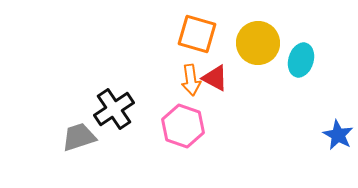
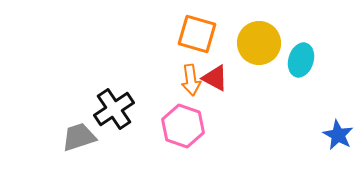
yellow circle: moved 1 px right
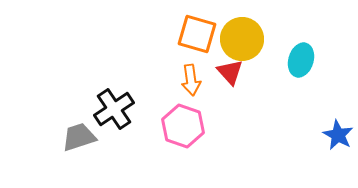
yellow circle: moved 17 px left, 4 px up
red triangle: moved 15 px right, 6 px up; rotated 20 degrees clockwise
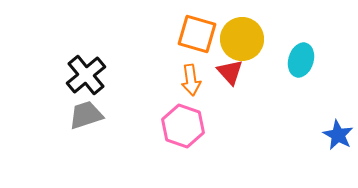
black cross: moved 28 px left, 34 px up; rotated 6 degrees counterclockwise
gray trapezoid: moved 7 px right, 22 px up
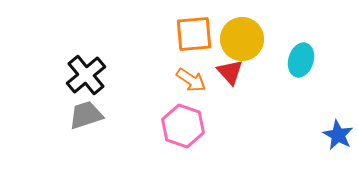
orange square: moved 3 px left; rotated 21 degrees counterclockwise
orange arrow: rotated 48 degrees counterclockwise
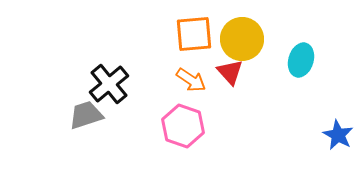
black cross: moved 23 px right, 9 px down
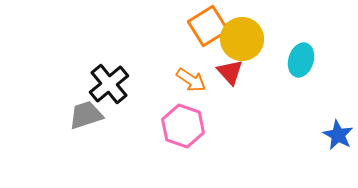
orange square: moved 14 px right, 8 px up; rotated 27 degrees counterclockwise
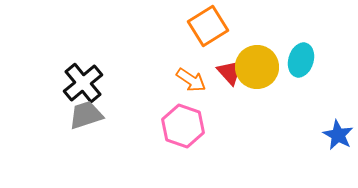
yellow circle: moved 15 px right, 28 px down
black cross: moved 26 px left, 1 px up
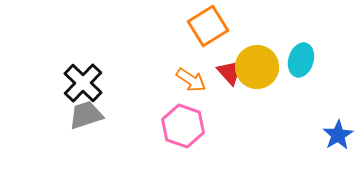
black cross: rotated 6 degrees counterclockwise
blue star: rotated 12 degrees clockwise
